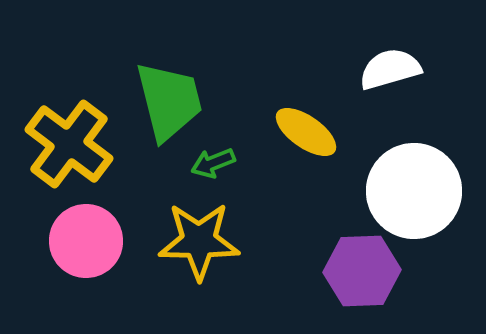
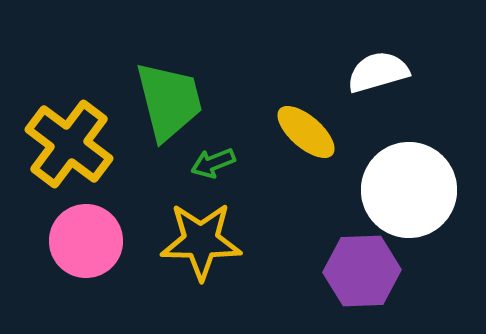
white semicircle: moved 12 px left, 3 px down
yellow ellipse: rotated 6 degrees clockwise
white circle: moved 5 px left, 1 px up
yellow star: moved 2 px right
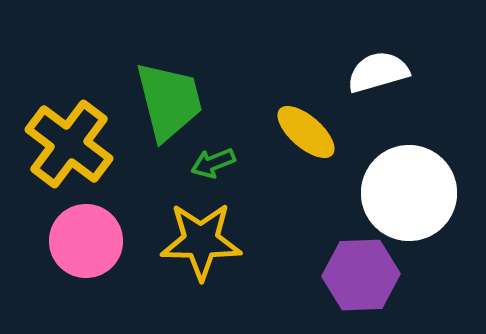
white circle: moved 3 px down
purple hexagon: moved 1 px left, 4 px down
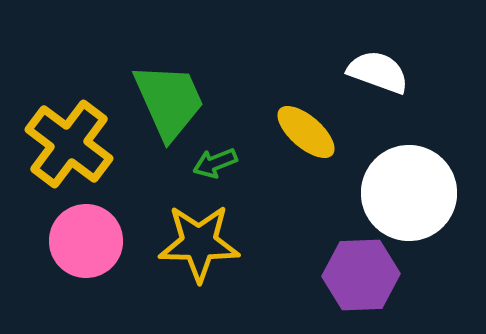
white semicircle: rotated 36 degrees clockwise
green trapezoid: rotated 10 degrees counterclockwise
green arrow: moved 2 px right
yellow star: moved 2 px left, 2 px down
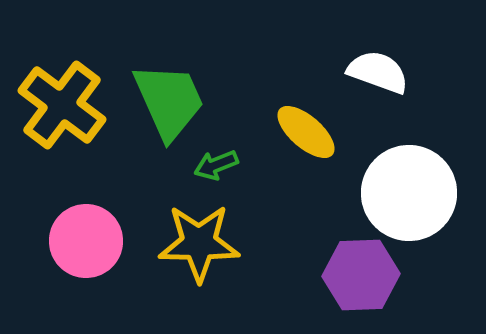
yellow cross: moved 7 px left, 39 px up
green arrow: moved 1 px right, 2 px down
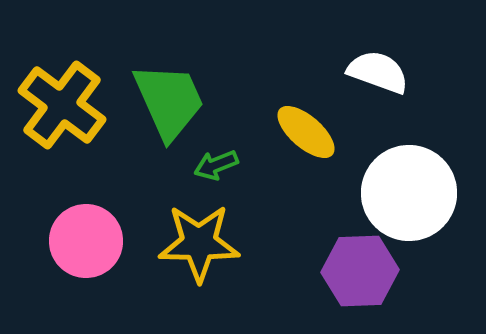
purple hexagon: moved 1 px left, 4 px up
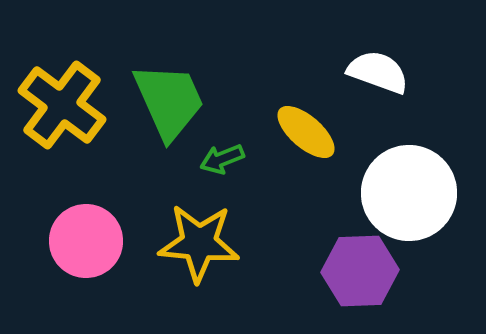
green arrow: moved 6 px right, 6 px up
yellow star: rotated 4 degrees clockwise
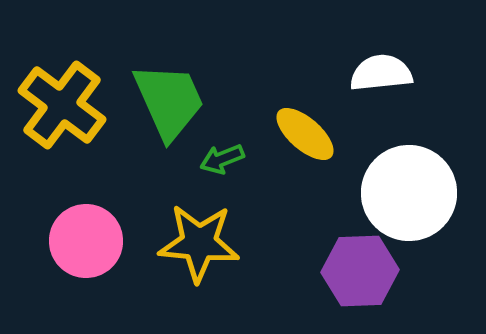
white semicircle: moved 3 px right, 1 px down; rotated 26 degrees counterclockwise
yellow ellipse: moved 1 px left, 2 px down
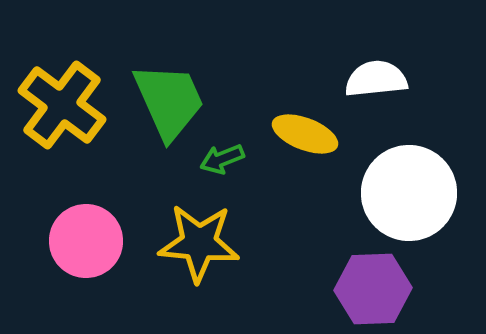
white semicircle: moved 5 px left, 6 px down
yellow ellipse: rotated 20 degrees counterclockwise
purple hexagon: moved 13 px right, 18 px down
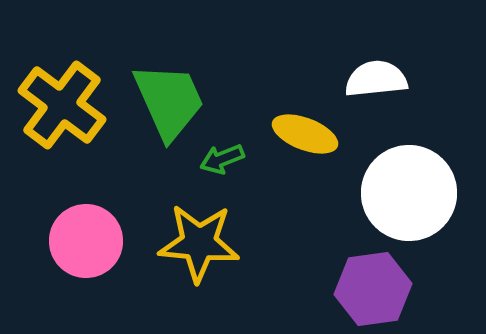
purple hexagon: rotated 6 degrees counterclockwise
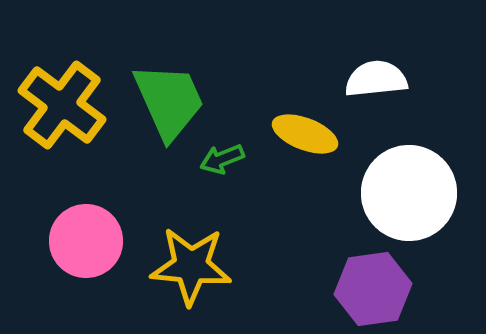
yellow star: moved 8 px left, 23 px down
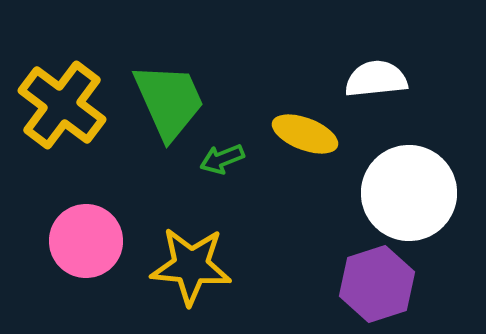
purple hexagon: moved 4 px right, 5 px up; rotated 10 degrees counterclockwise
